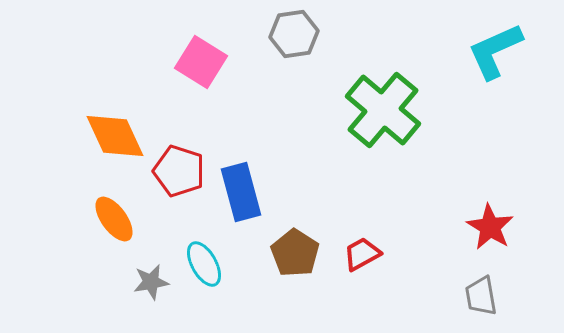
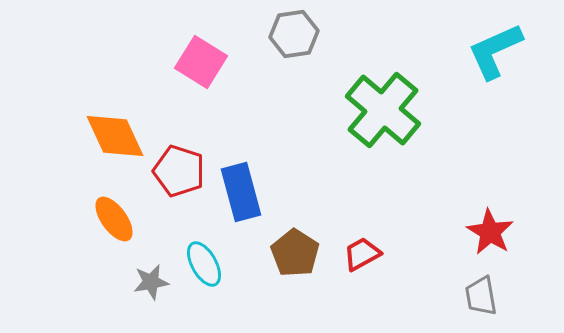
red star: moved 5 px down
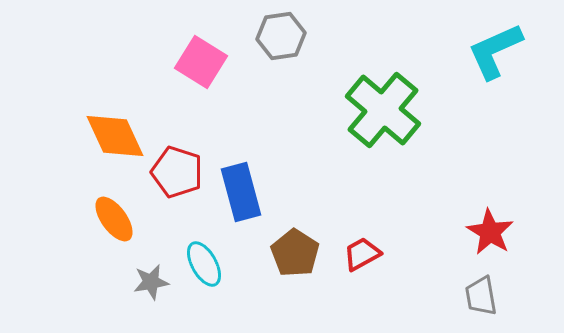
gray hexagon: moved 13 px left, 2 px down
red pentagon: moved 2 px left, 1 px down
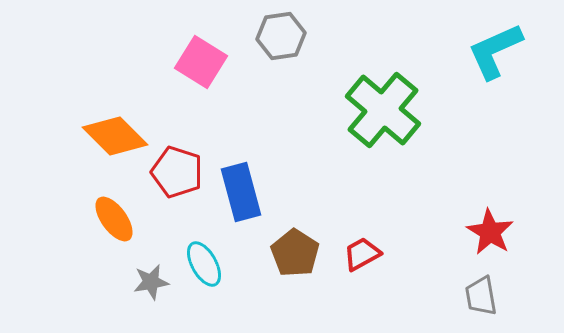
orange diamond: rotated 20 degrees counterclockwise
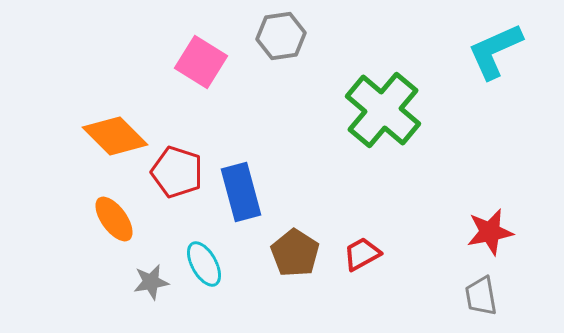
red star: rotated 30 degrees clockwise
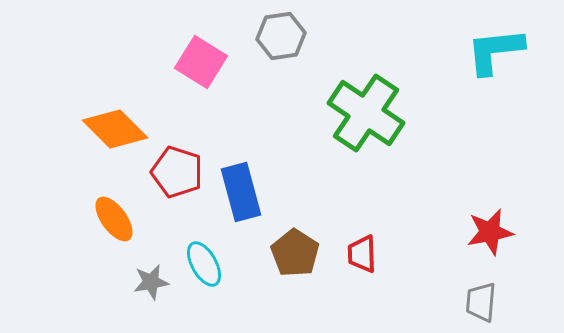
cyan L-shape: rotated 18 degrees clockwise
green cross: moved 17 px left, 3 px down; rotated 6 degrees counterclockwise
orange diamond: moved 7 px up
red trapezoid: rotated 63 degrees counterclockwise
gray trapezoid: moved 6 px down; rotated 15 degrees clockwise
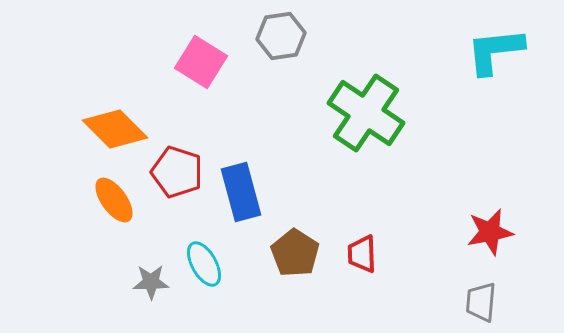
orange ellipse: moved 19 px up
gray star: rotated 9 degrees clockwise
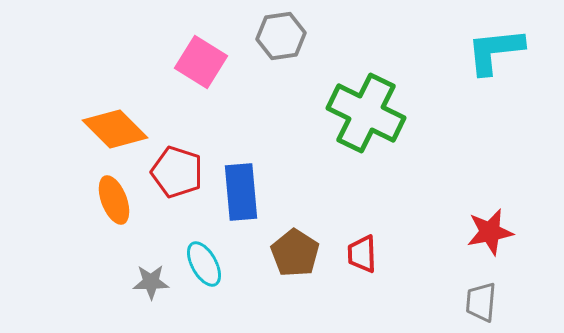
green cross: rotated 8 degrees counterclockwise
blue rectangle: rotated 10 degrees clockwise
orange ellipse: rotated 15 degrees clockwise
